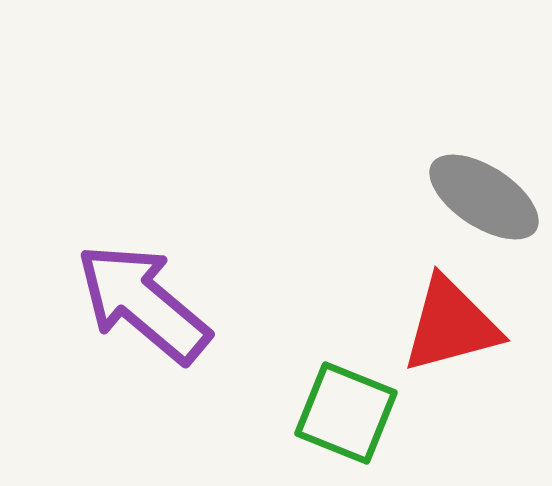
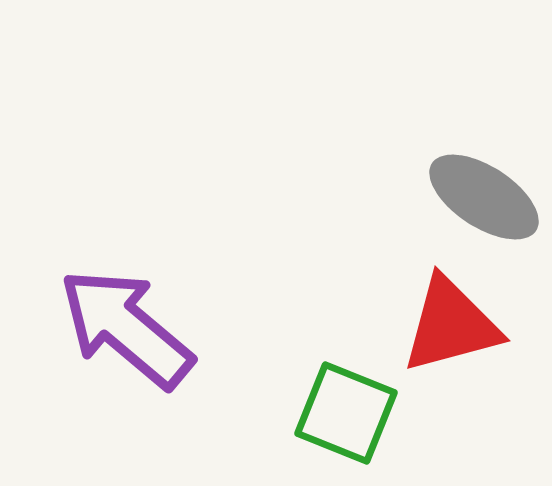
purple arrow: moved 17 px left, 25 px down
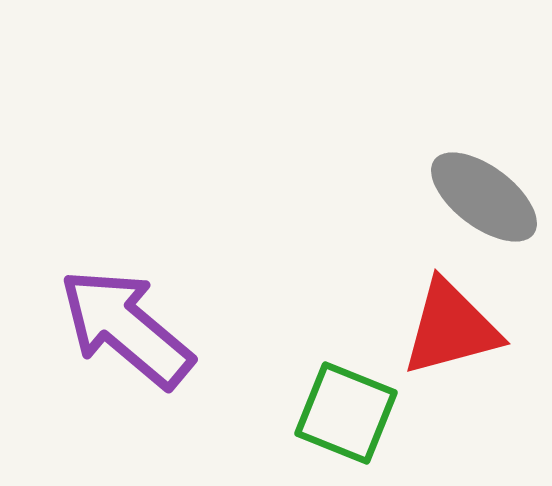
gray ellipse: rotated 4 degrees clockwise
red triangle: moved 3 px down
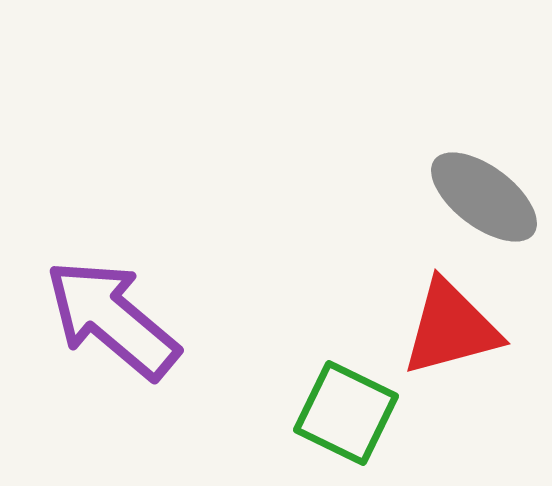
purple arrow: moved 14 px left, 9 px up
green square: rotated 4 degrees clockwise
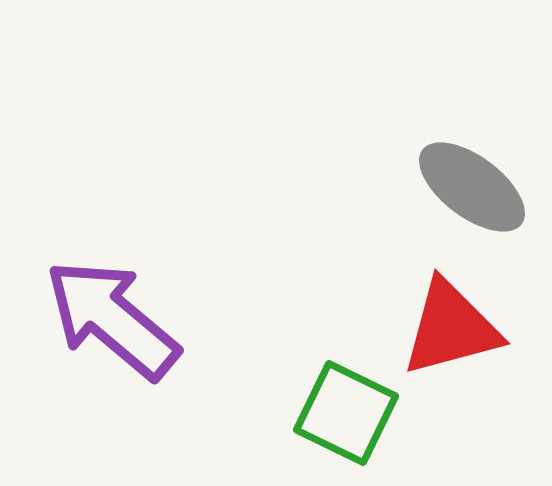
gray ellipse: moved 12 px left, 10 px up
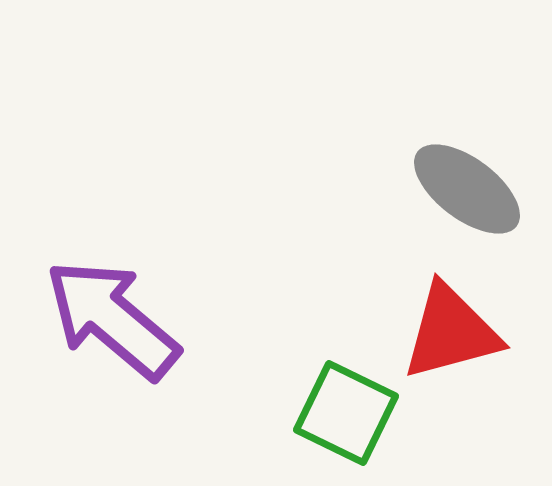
gray ellipse: moved 5 px left, 2 px down
red triangle: moved 4 px down
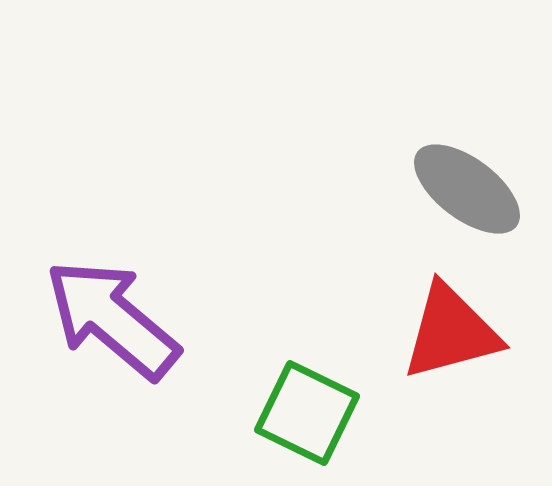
green square: moved 39 px left
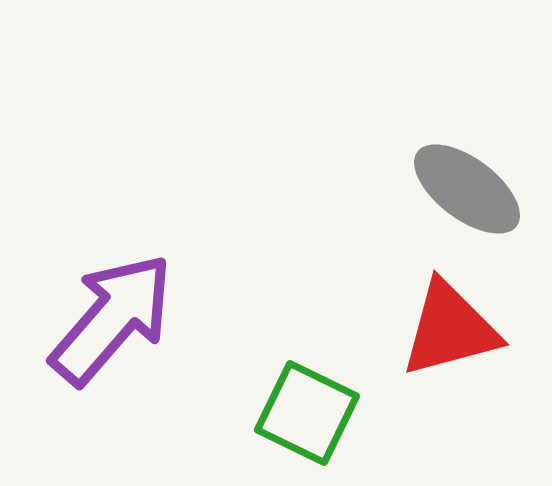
purple arrow: rotated 91 degrees clockwise
red triangle: moved 1 px left, 3 px up
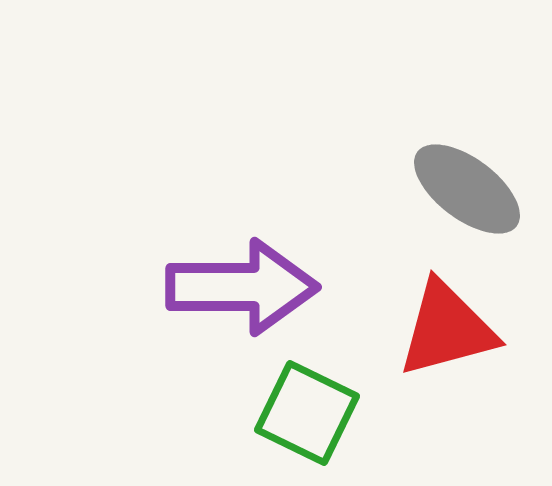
purple arrow: moved 130 px right, 32 px up; rotated 49 degrees clockwise
red triangle: moved 3 px left
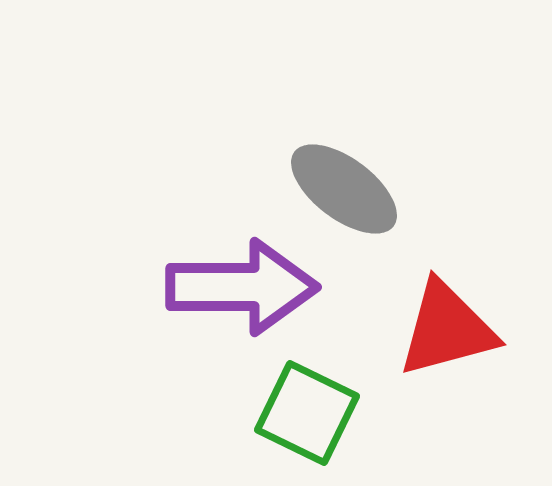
gray ellipse: moved 123 px left
